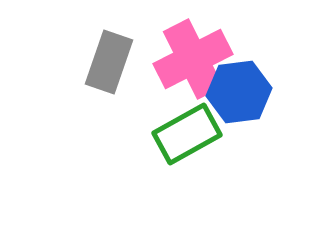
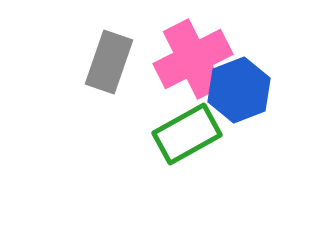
blue hexagon: moved 2 px up; rotated 14 degrees counterclockwise
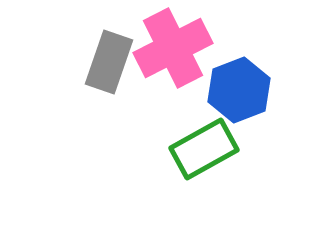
pink cross: moved 20 px left, 11 px up
green rectangle: moved 17 px right, 15 px down
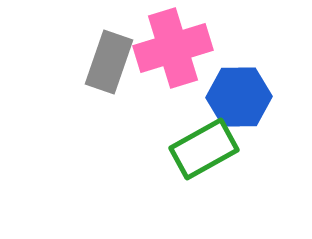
pink cross: rotated 10 degrees clockwise
blue hexagon: moved 7 px down; rotated 20 degrees clockwise
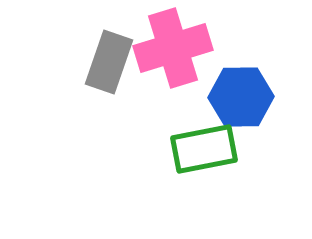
blue hexagon: moved 2 px right
green rectangle: rotated 18 degrees clockwise
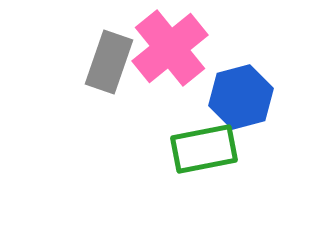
pink cross: moved 3 px left; rotated 22 degrees counterclockwise
blue hexagon: rotated 14 degrees counterclockwise
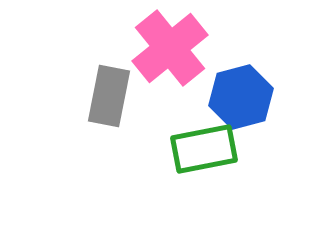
gray rectangle: moved 34 px down; rotated 8 degrees counterclockwise
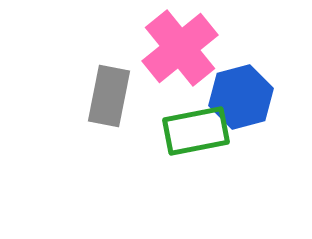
pink cross: moved 10 px right
green rectangle: moved 8 px left, 18 px up
